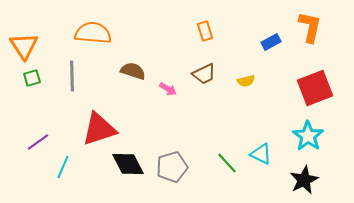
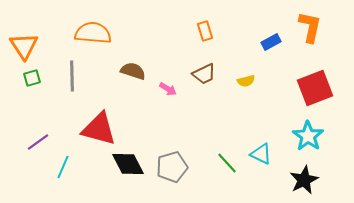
red triangle: rotated 33 degrees clockwise
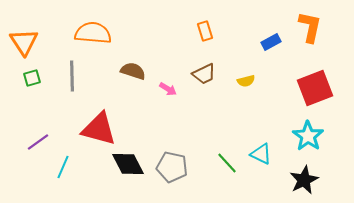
orange triangle: moved 4 px up
gray pentagon: rotated 28 degrees clockwise
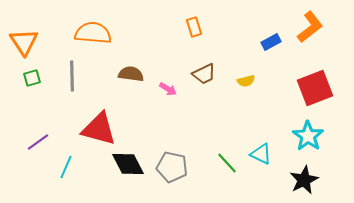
orange L-shape: rotated 40 degrees clockwise
orange rectangle: moved 11 px left, 4 px up
brown semicircle: moved 2 px left, 3 px down; rotated 10 degrees counterclockwise
cyan line: moved 3 px right
